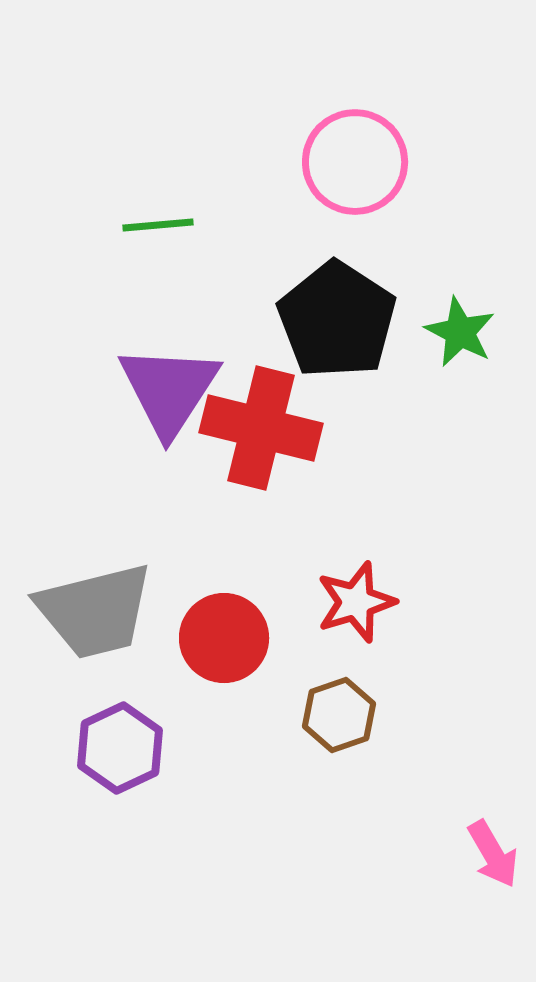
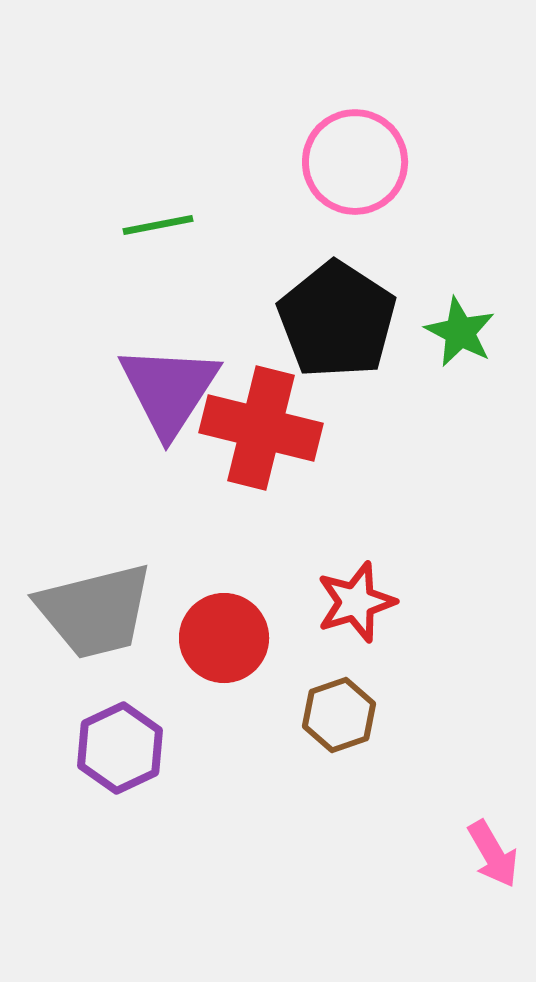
green line: rotated 6 degrees counterclockwise
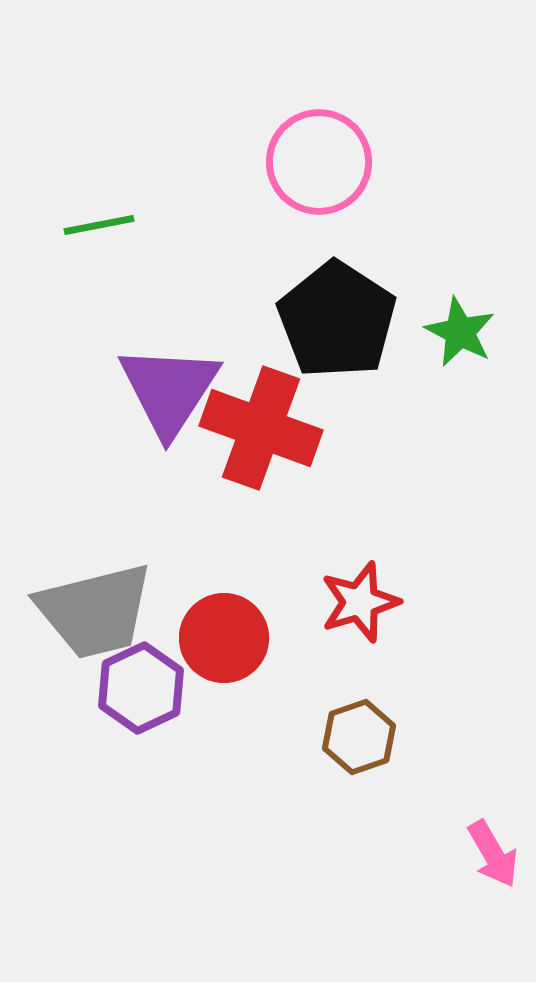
pink circle: moved 36 px left
green line: moved 59 px left
red cross: rotated 6 degrees clockwise
red star: moved 4 px right
brown hexagon: moved 20 px right, 22 px down
purple hexagon: moved 21 px right, 60 px up
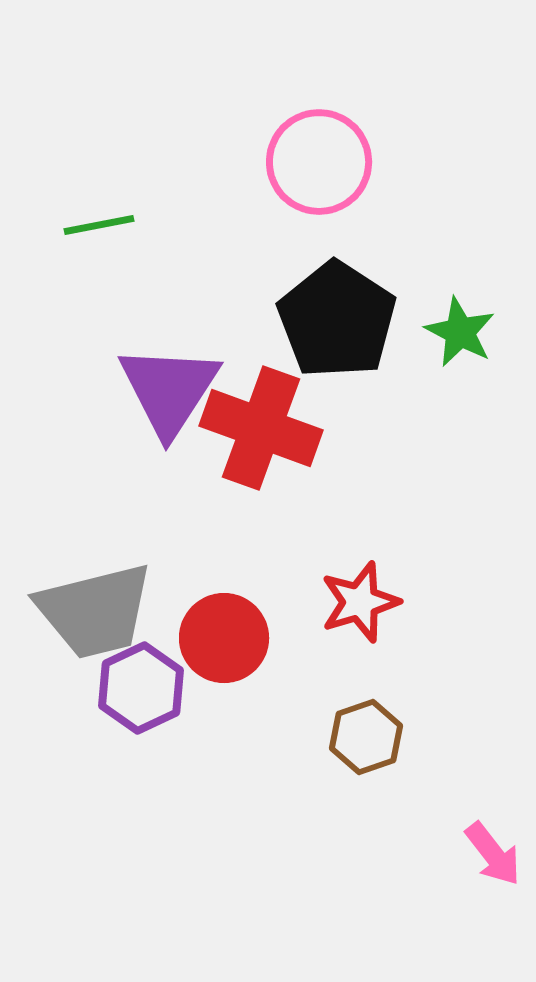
brown hexagon: moved 7 px right
pink arrow: rotated 8 degrees counterclockwise
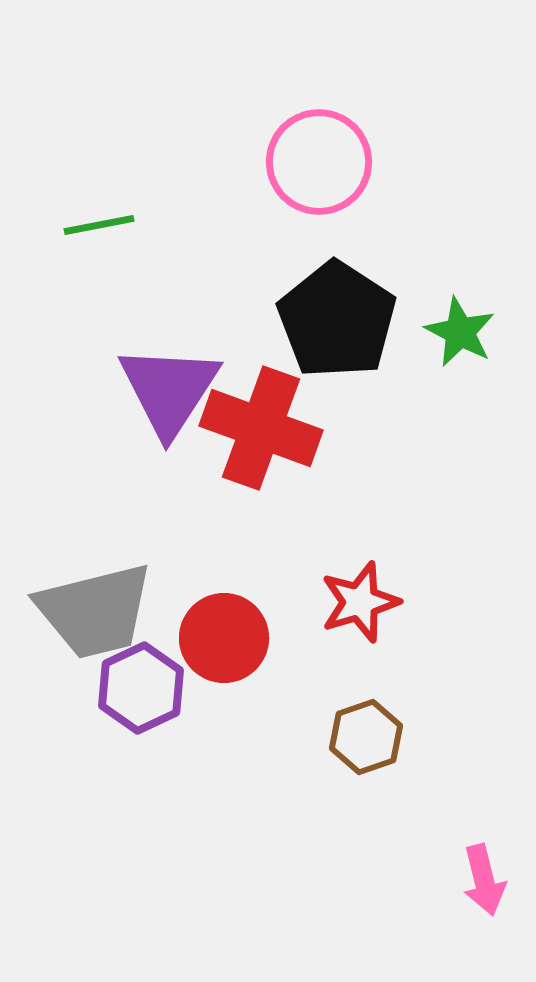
pink arrow: moved 9 px left, 26 px down; rotated 24 degrees clockwise
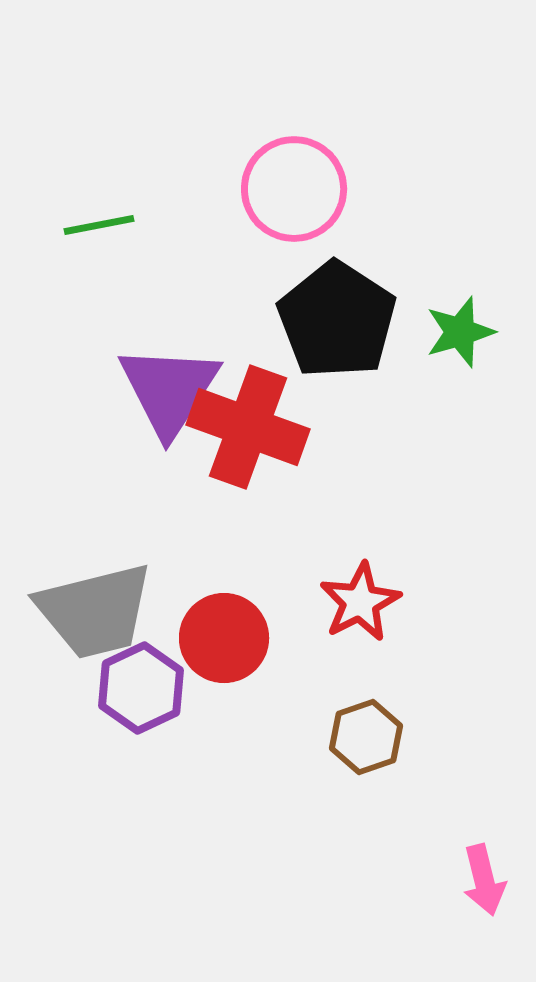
pink circle: moved 25 px left, 27 px down
green star: rotated 28 degrees clockwise
red cross: moved 13 px left, 1 px up
red star: rotated 10 degrees counterclockwise
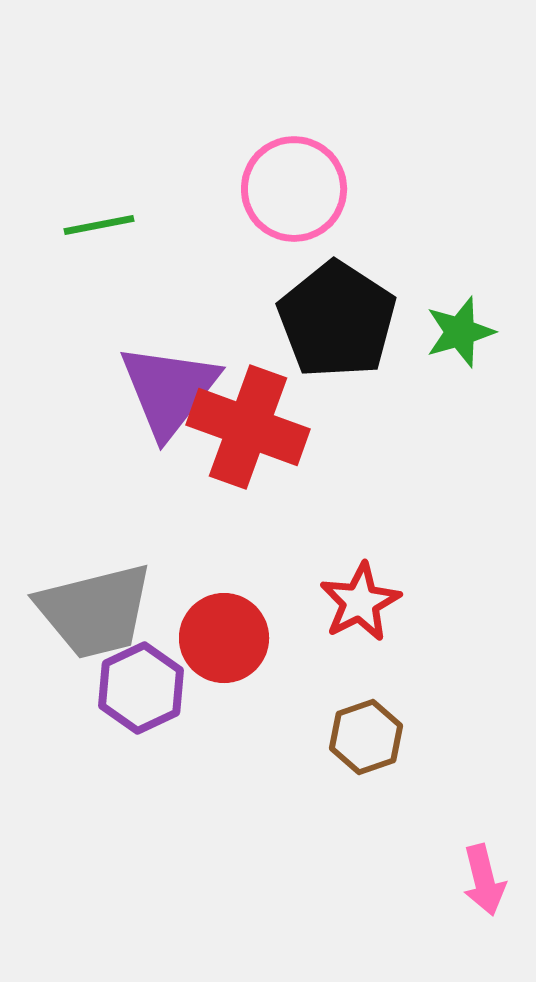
purple triangle: rotated 5 degrees clockwise
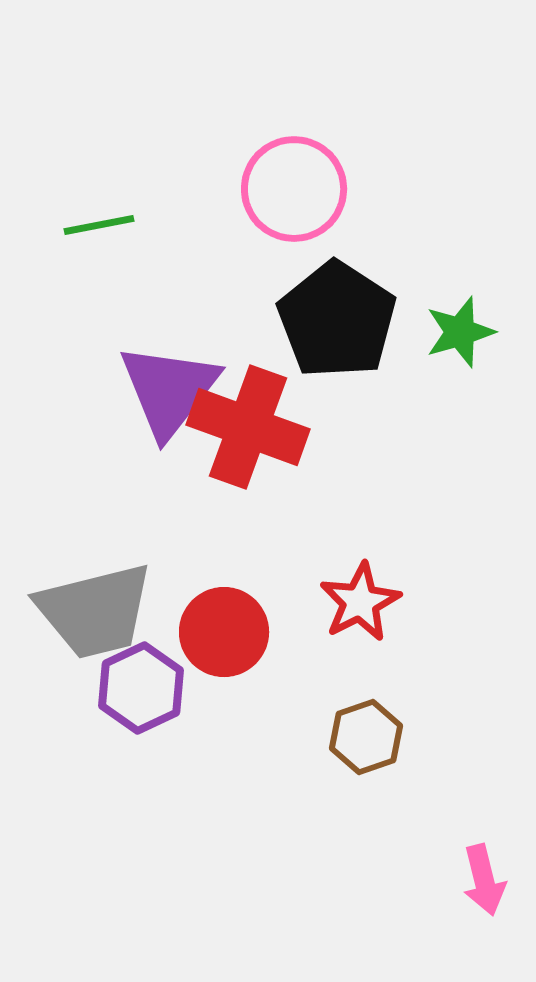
red circle: moved 6 px up
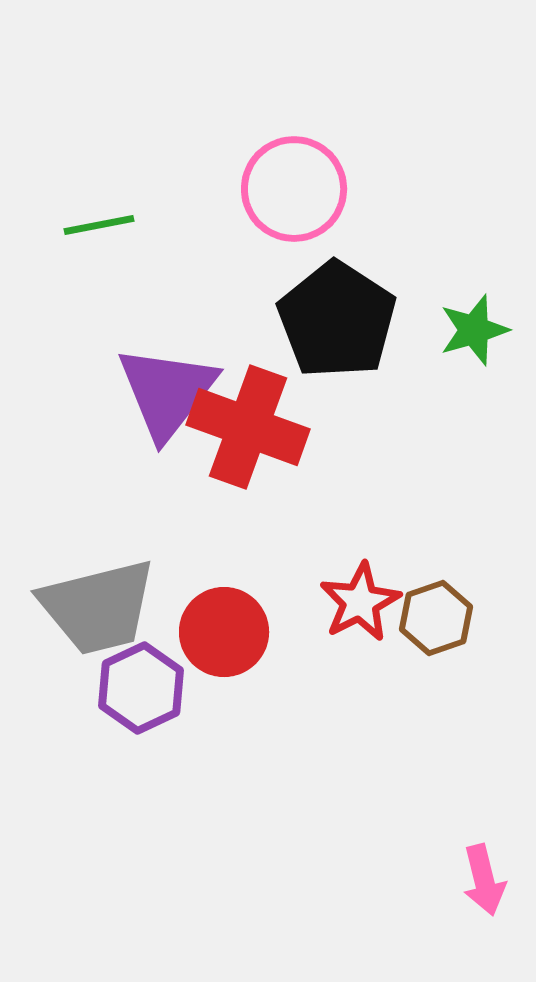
green star: moved 14 px right, 2 px up
purple triangle: moved 2 px left, 2 px down
gray trapezoid: moved 3 px right, 4 px up
brown hexagon: moved 70 px right, 119 px up
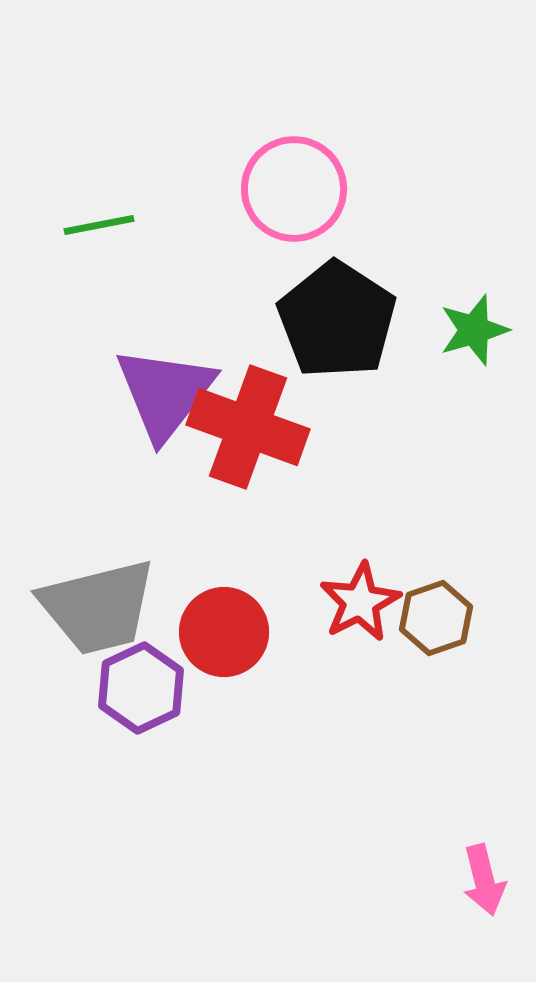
purple triangle: moved 2 px left, 1 px down
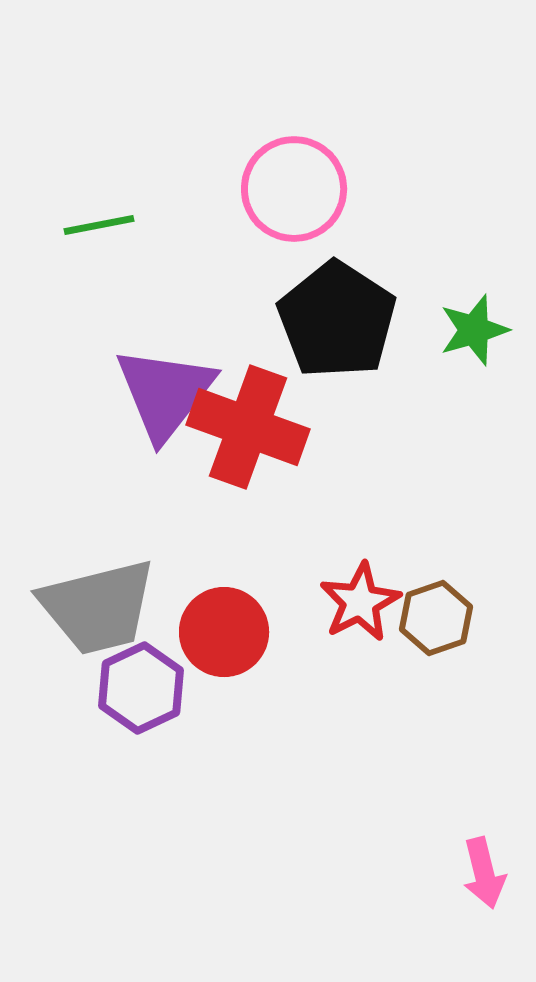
pink arrow: moved 7 px up
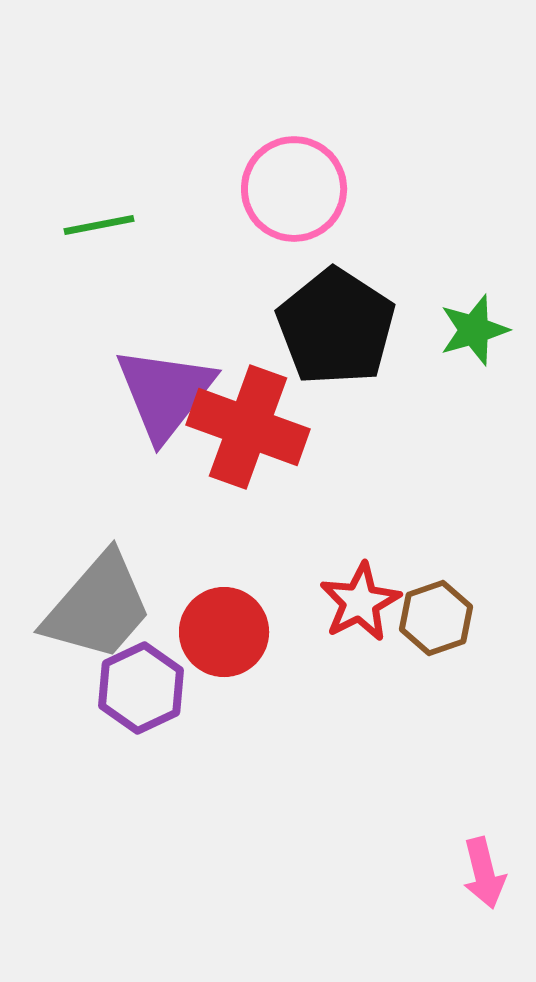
black pentagon: moved 1 px left, 7 px down
gray trapezoid: rotated 35 degrees counterclockwise
